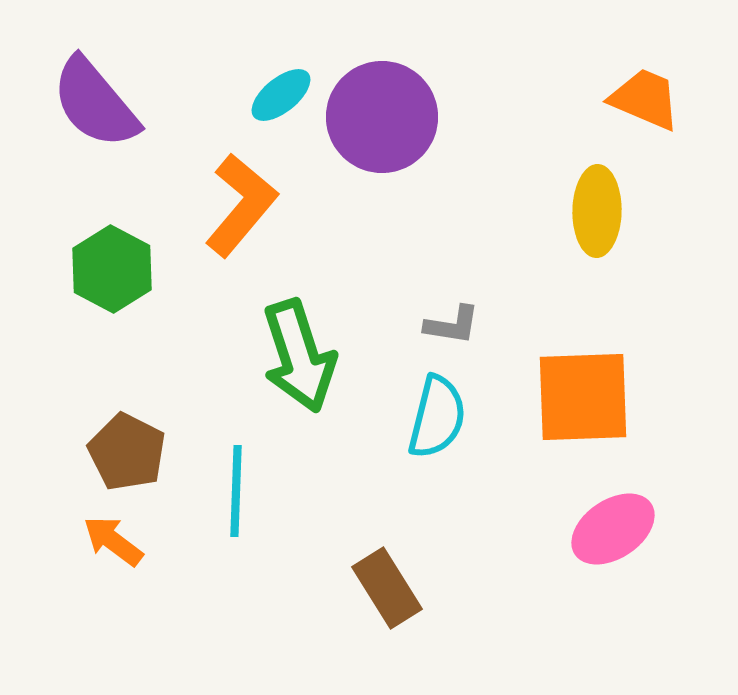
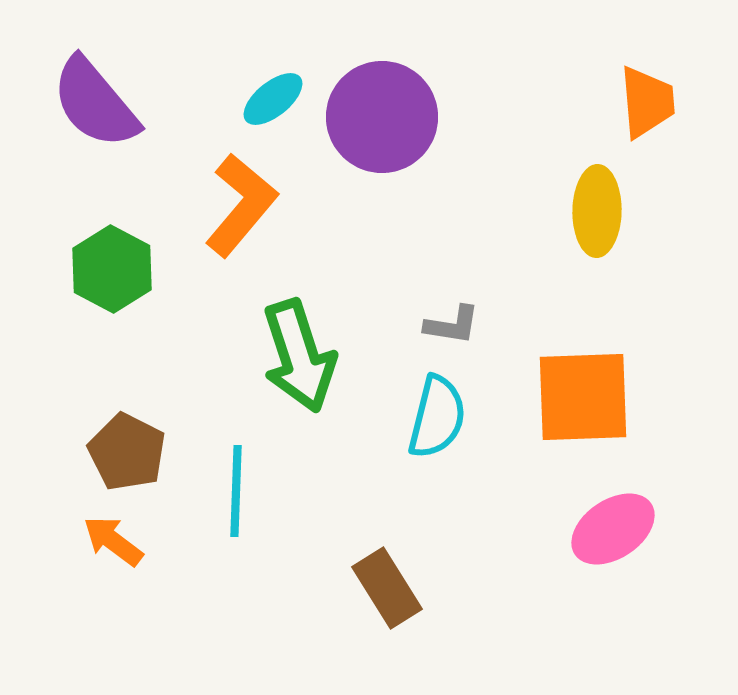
cyan ellipse: moved 8 px left, 4 px down
orange trapezoid: moved 2 px right, 3 px down; rotated 62 degrees clockwise
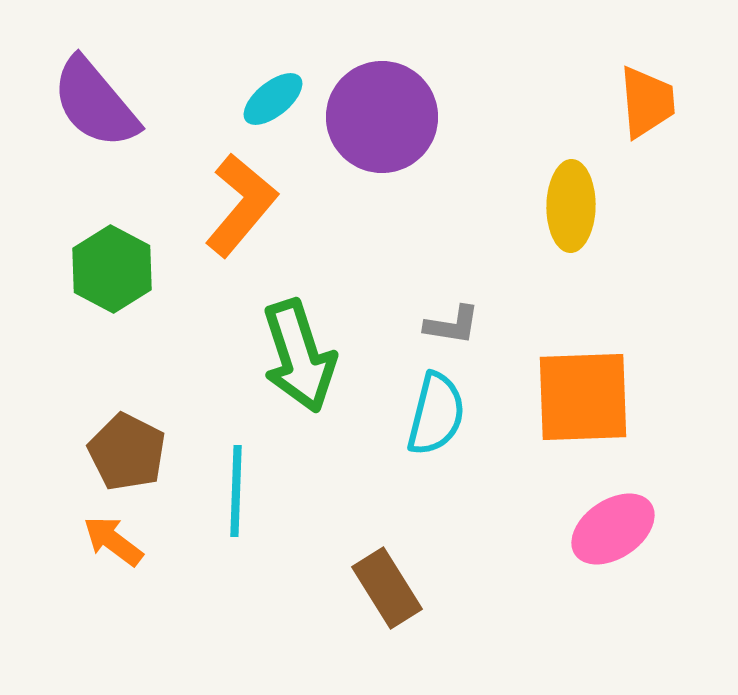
yellow ellipse: moved 26 px left, 5 px up
cyan semicircle: moved 1 px left, 3 px up
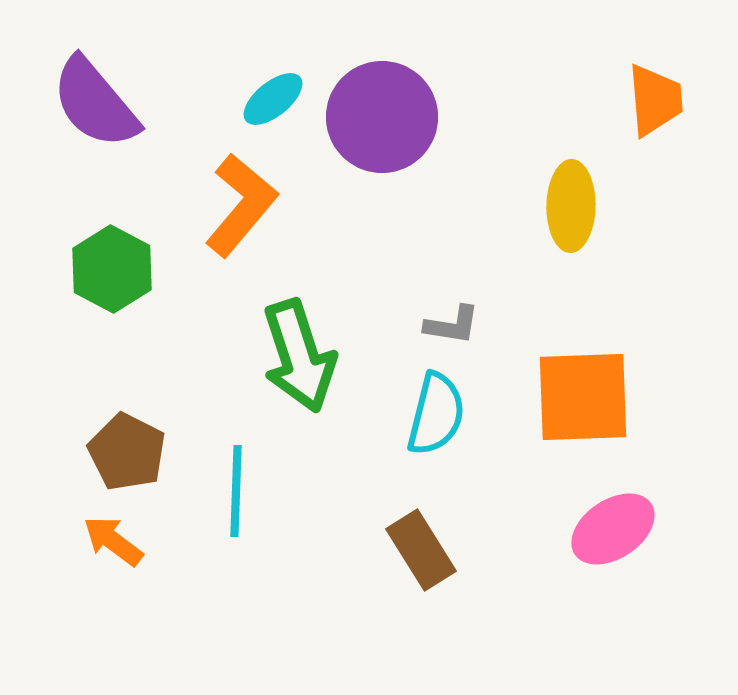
orange trapezoid: moved 8 px right, 2 px up
brown rectangle: moved 34 px right, 38 px up
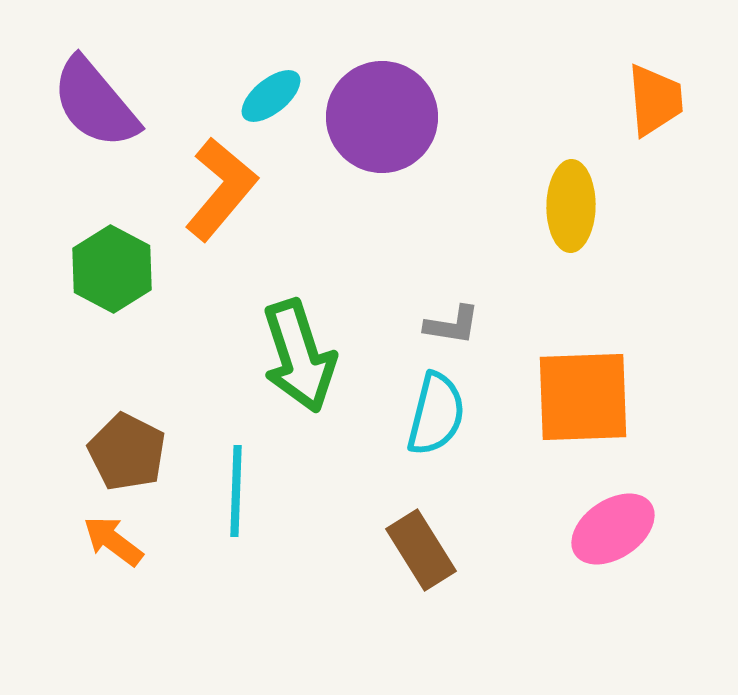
cyan ellipse: moved 2 px left, 3 px up
orange L-shape: moved 20 px left, 16 px up
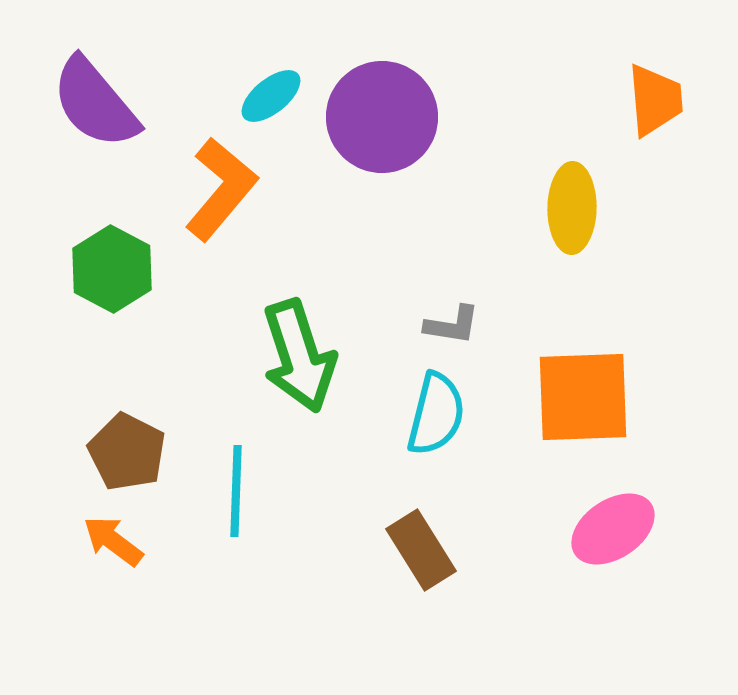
yellow ellipse: moved 1 px right, 2 px down
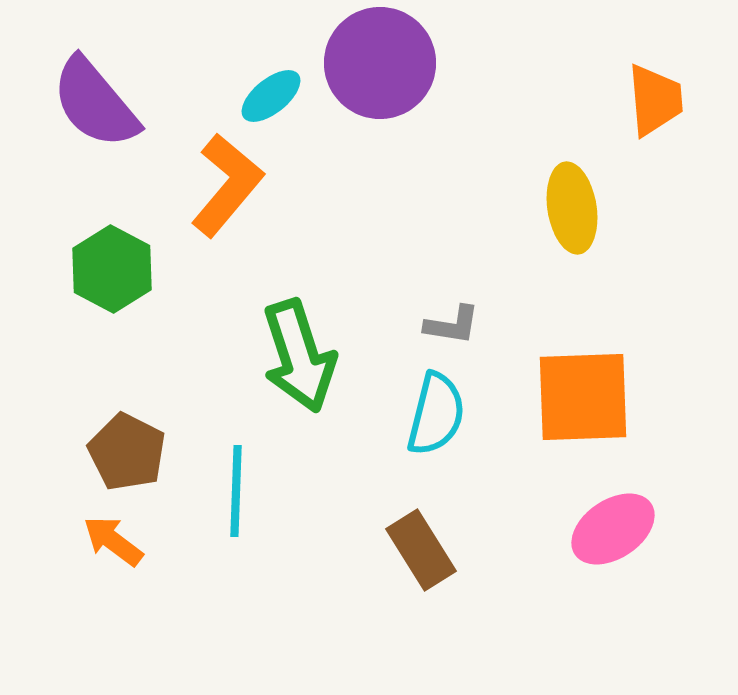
purple circle: moved 2 px left, 54 px up
orange L-shape: moved 6 px right, 4 px up
yellow ellipse: rotated 10 degrees counterclockwise
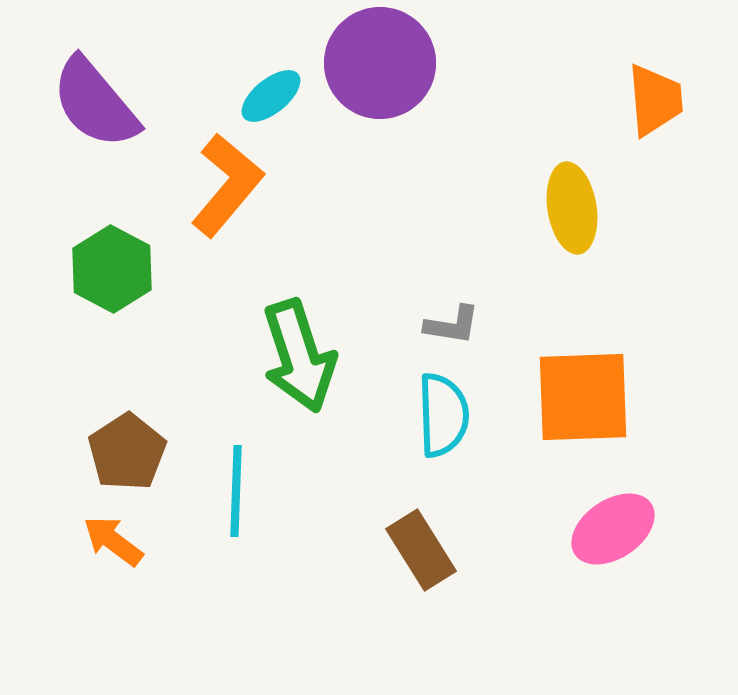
cyan semicircle: moved 7 px right, 1 px down; rotated 16 degrees counterclockwise
brown pentagon: rotated 12 degrees clockwise
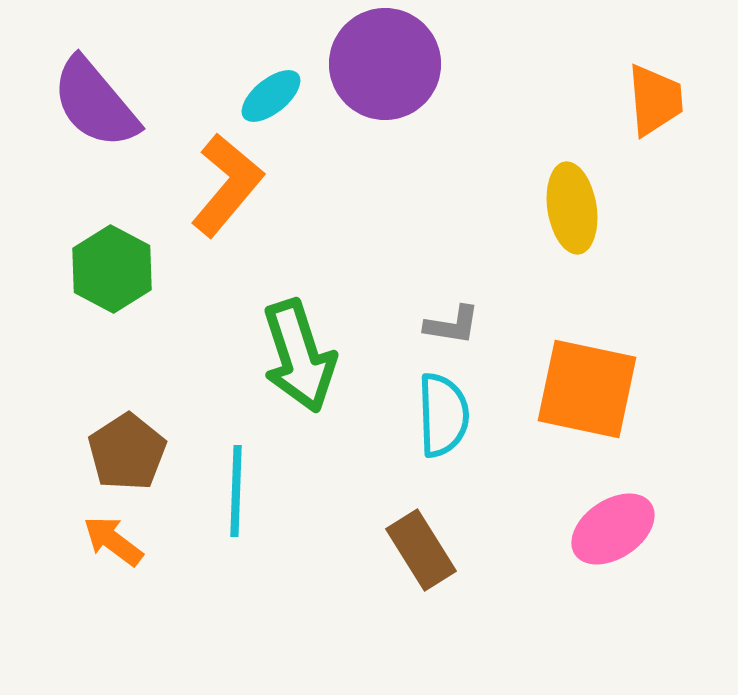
purple circle: moved 5 px right, 1 px down
orange square: moved 4 px right, 8 px up; rotated 14 degrees clockwise
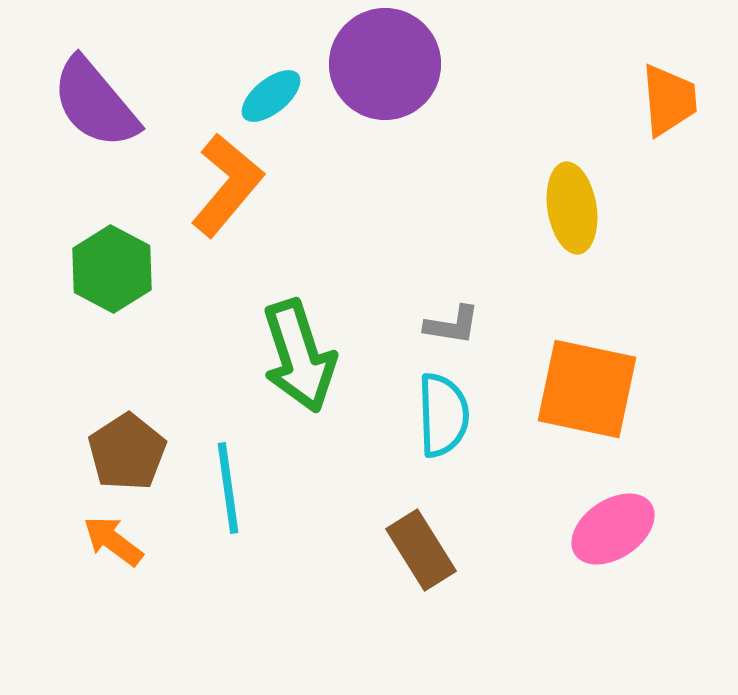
orange trapezoid: moved 14 px right
cyan line: moved 8 px left, 3 px up; rotated 10 degrees counterclockwise
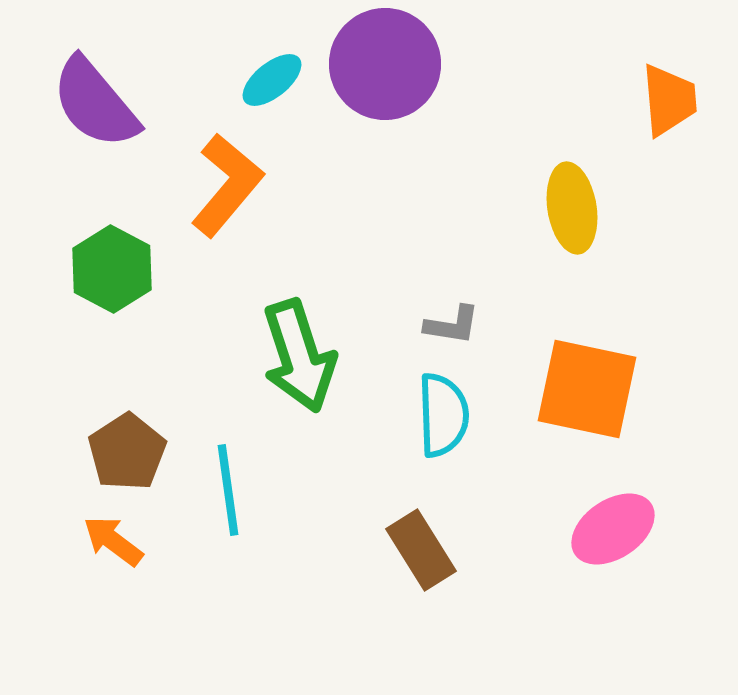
cyan ellipse: moved 1 px right, 16 px up
cyan line: moved 2 px down
